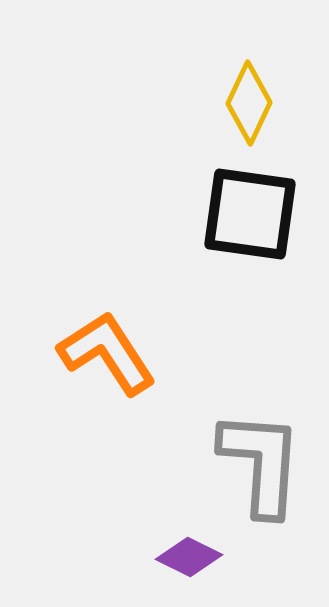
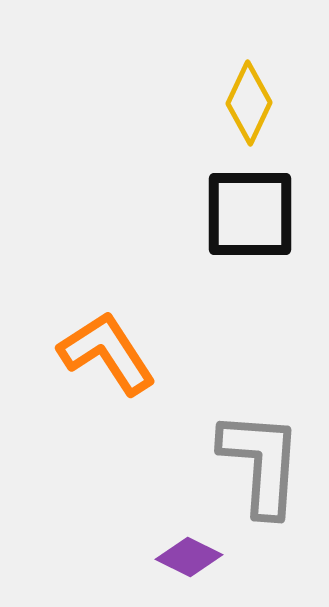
black square: rotated 8 degrees counterclockwise
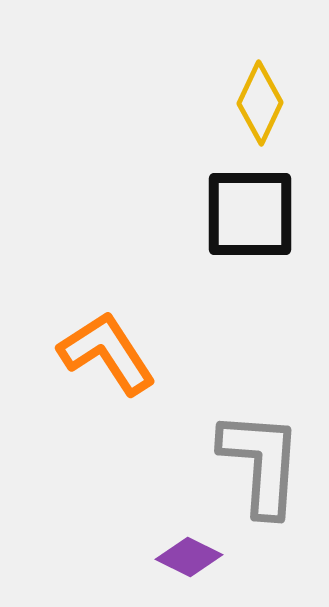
yellow diamond: moved 11 px right
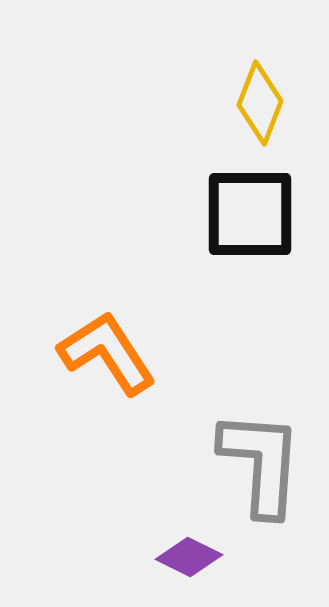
yellow diamond: rotated 4 degrees counterclockwise
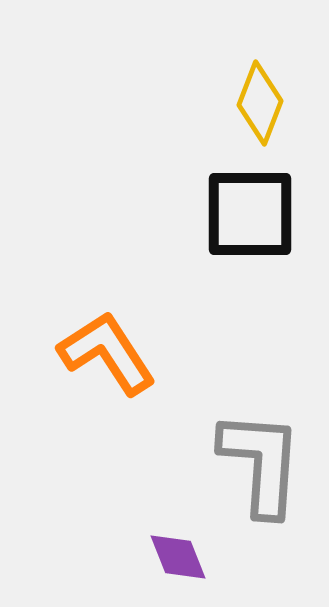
purple diamond: moved 11 px left; rotated 42 degrees clockwise
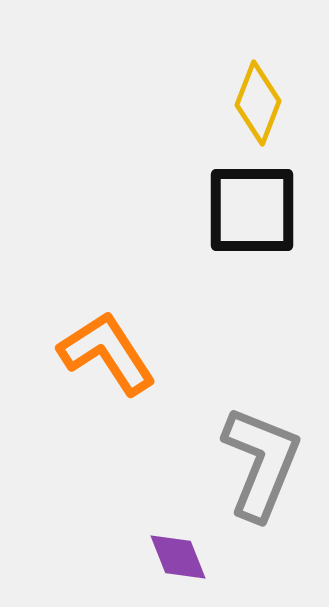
yellow diamond: moved 2 px left
black square: moved 2 px right, 4 px up
gray L-shape: rotated 18 degrees clockwise
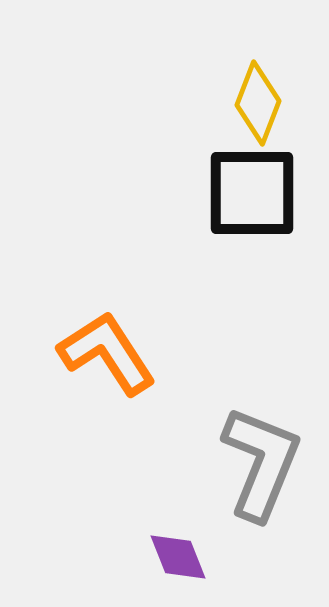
black square: moved 17 px up
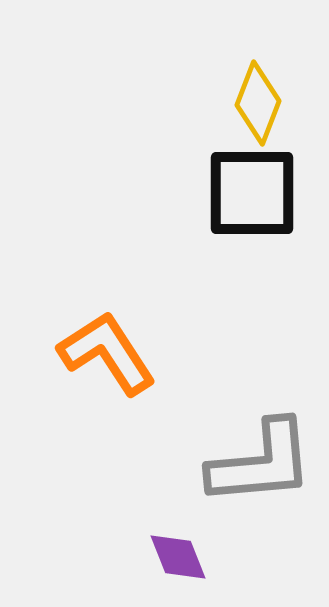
gray L-shape: rotated 63 degrees clockwise
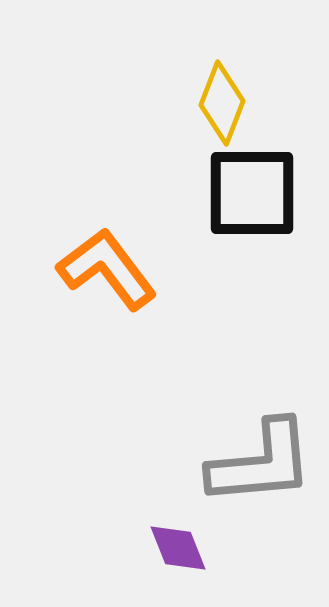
yellow diamond: moved 36 px left
orange L-shape: moved 84 px up; rotated 4 degrees counterclockwise
purple diamond: moved 9 px up
